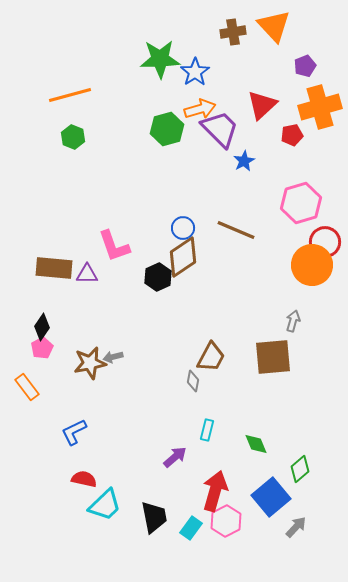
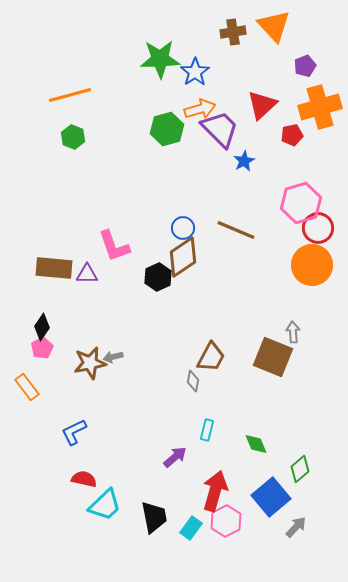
red circle at (325, 242): moved 7 px left, 14 px up
gray arrow at (293, 321): moved 11 px down; rotated 20 degrees counterclockwise
brown square at (273, 357): rotated 27 degrees clockwise
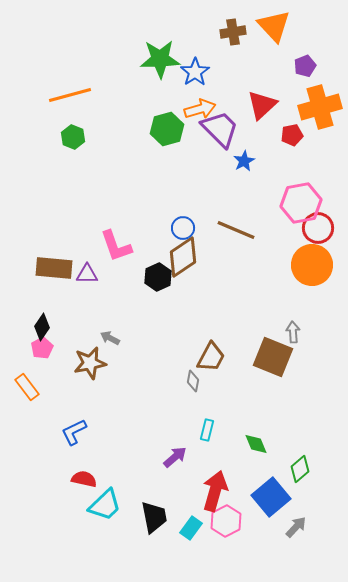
pink hexagon at (301, 203): rotated 6 degrees clockwise
pink L-shape at (114, 246): moved 2 px right
gray arrow at (113, 357): moved 3 px left, 19 px up; rotated 42 degrees clockwise
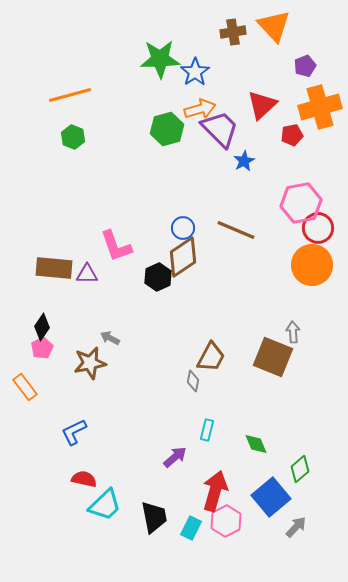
orange rectangle at (27, 387): moved 2 px left
cyan rectangle at (191, 528): rotated 10 degrees counterclockwise
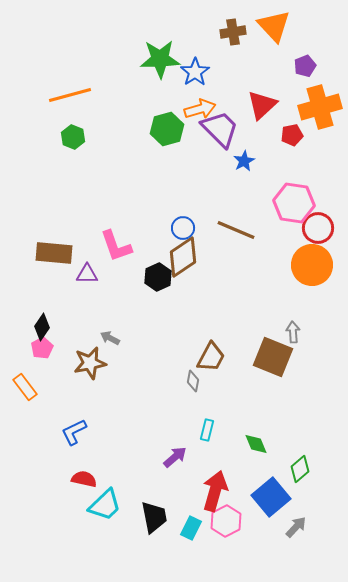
pink hexagon at (301, 203): moved 7 px left; rotated 18 degrees clockwise
brown rectangle at (54, 268): moved 15 px up
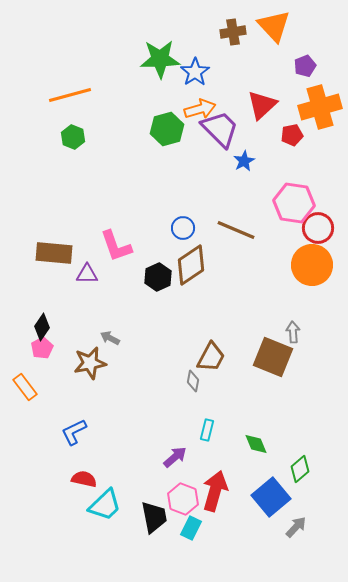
brown diamond at (183, 257): moved 8 px right, 8 px down
pink hexagon at (226, 521): moved 43 px left, 22 px up; rotated 12 degrees counterclockwise
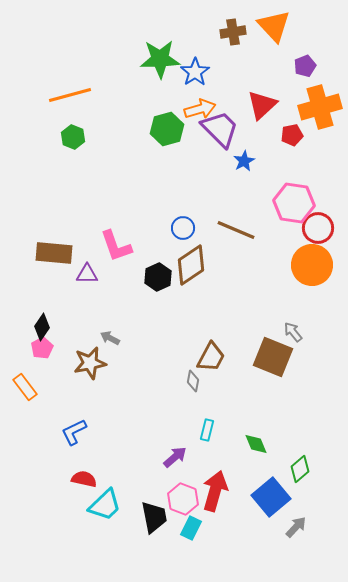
gray arrow at (293, 332): rotated 35 degrees counterclockwise
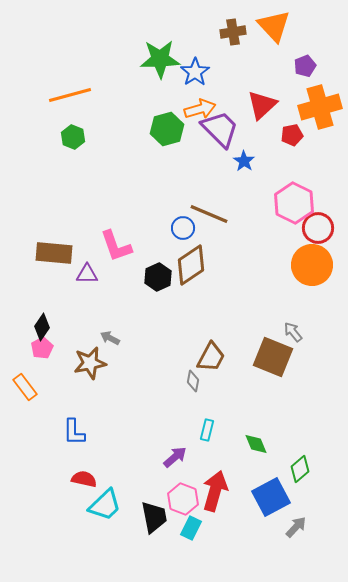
blue star at (244, 161): rotated 10 degrees counterclockwise
pink hexagon at (294, 203): rotated 18 degrees clockwise
brown line at (236, 230): moved 27 px left, 16 px up
blue L-shape at (74, 432): rotated 64 degrees counterclockwise
blue square at (271, 497): rotated 12 degrees clockwise
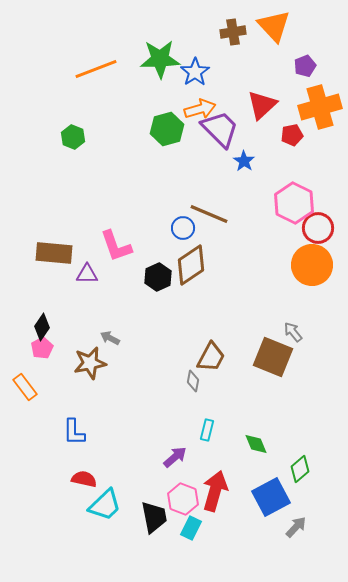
orange line at (70, 95): moved 26 px right, 26 px up; rotated 6 degrees counterclockwise
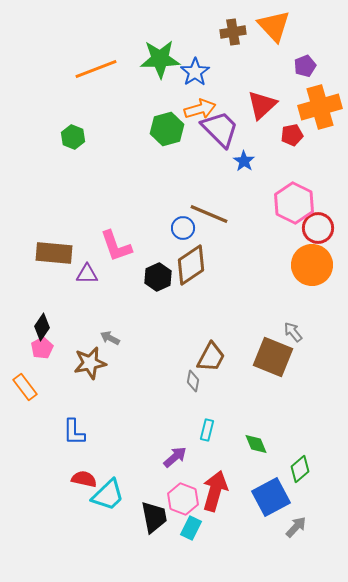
cyan trapezoid at (105, 505): moved 3 px right, 10 px up
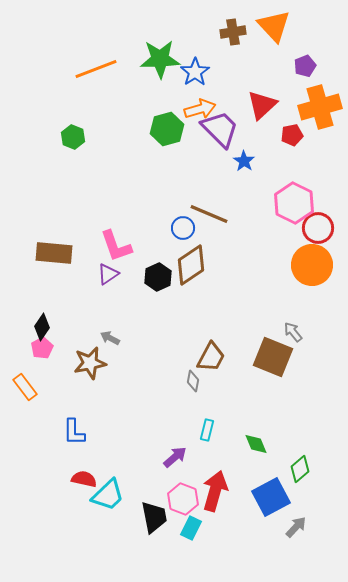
purple triangle at (87, 274): moved 21 px right; rotated 35 degrees counterclockwise
